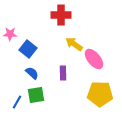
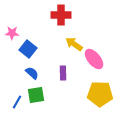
pink star: moved 2 px right, 1 px up
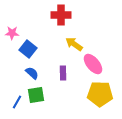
pink ellipse: moved 1 px left, 5 px down
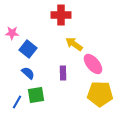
blue semicircle: moved 4 px left
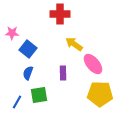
red cross: moved 1 px left, 1 px up
blue semicircle: rotated 112 degrees counterclockwise
green square: moved 3 px right
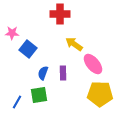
blue semicircle: moved 15 px right
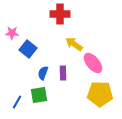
pink ellipse: moved 1 px up
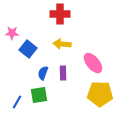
yellow arrow: moved 12 px left; rotated 30 degrees counterclockwise
